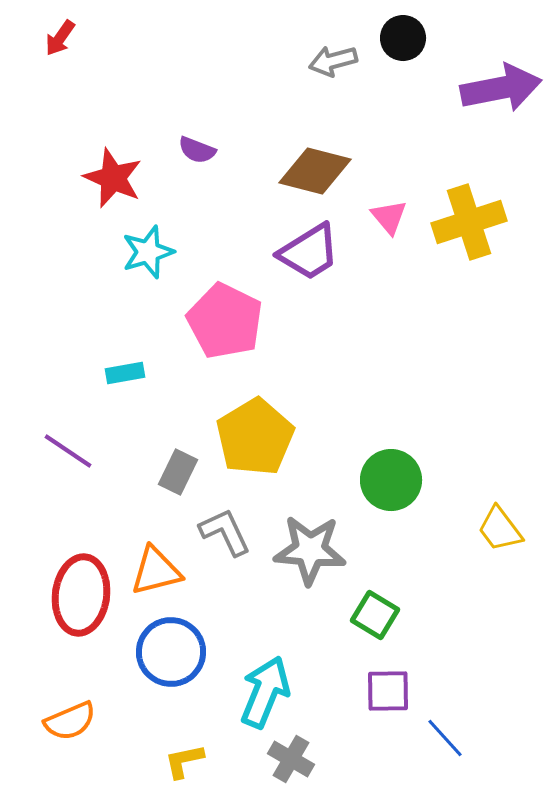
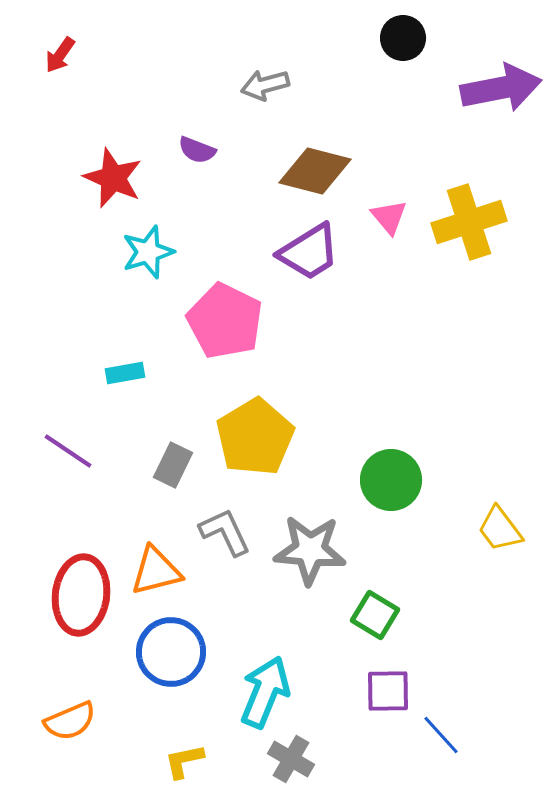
red arrow: moved 17 px down
gray arrow: moved 68 px left, 24 px down
gray rectangle: moved 5 px left, 7 px up
blue line: moved 4 px left, 3 px up
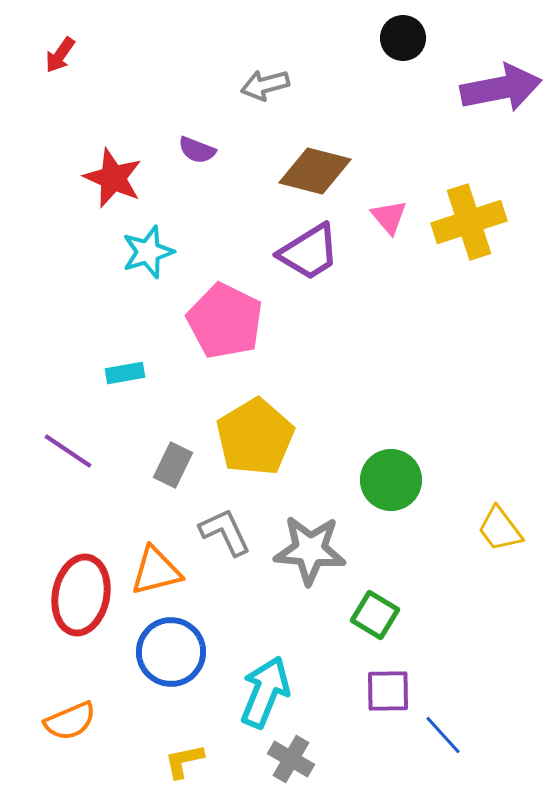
red ellipse: rotated 4 degrees clockwise
blue line: moved 2 px right
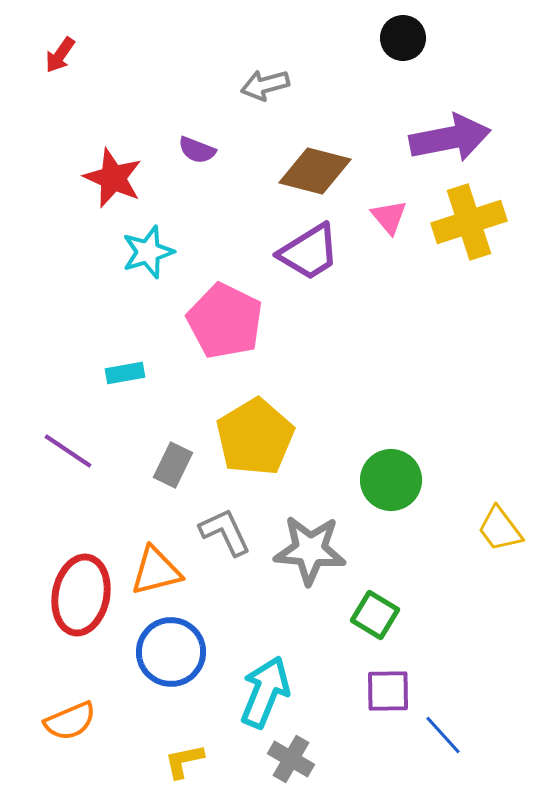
purple arrow: moved 51 px left, 50 px down
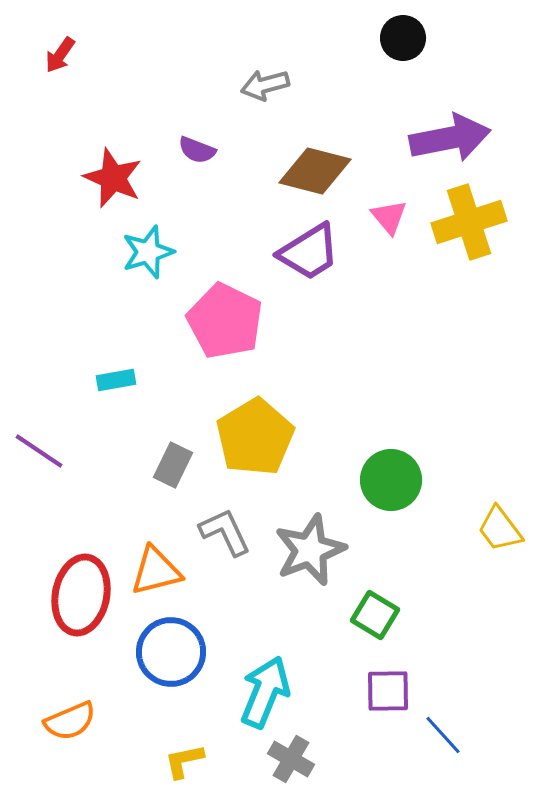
cyan rectangle: moved 9 px left, 7 px down
purple line: moved 29 px left
gray star: rotated 26 degrees counterclockwise
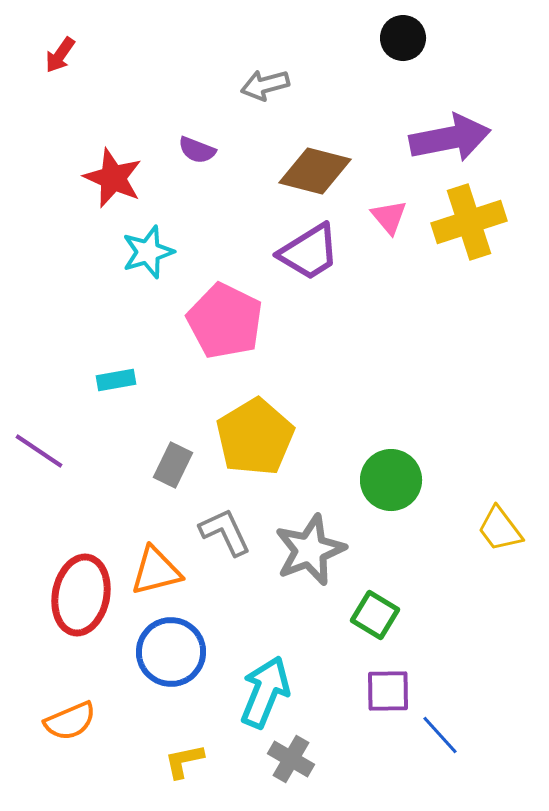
blue line: moved 3 px left
